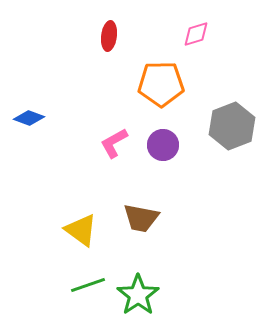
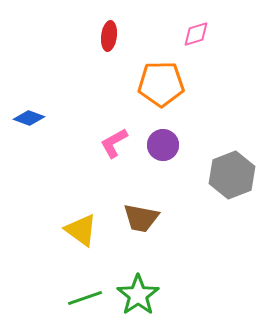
gray hexagon: moved 49 px down
green line: moved 3 px left, 13 px down
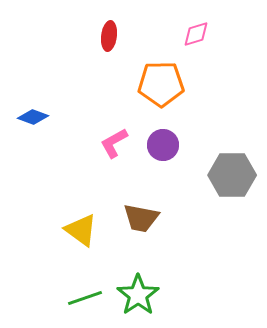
blue diamond: moved 4 px right, 1 px up
gray hexagon: rotated 21 degrees clockwise
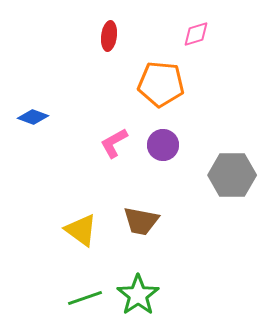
orange pentagon: rotated 6 degrees clockwise
brown trapezoid: moved 3 px down
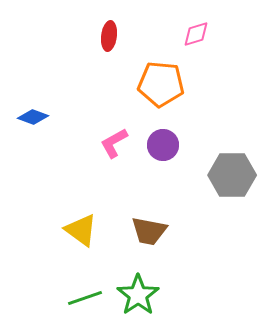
brown trapezoid: moved 8 px right, 10 px down
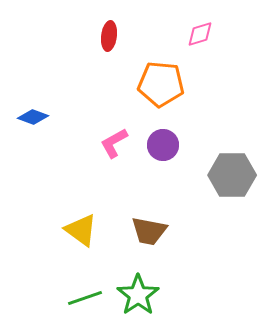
pink diamond: moved 4 px right
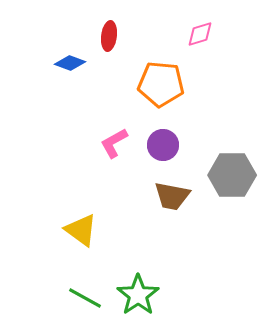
blue diamond: moved 37 px right, 54 px up
brown trapezoid: moved 23 px right, 35 px up
green line: rotated 48 degrees clockwise
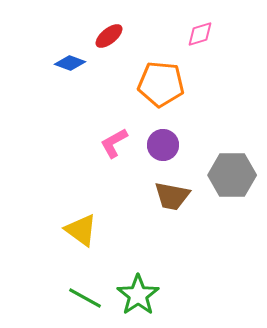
red ellipse: rotated 44 degrees clockwise
